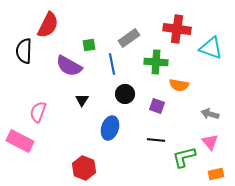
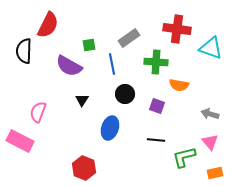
orange rectangle: moved 1 px left, 1 px up
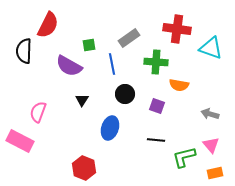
pink triangle: moved 1 px right, 3 px down
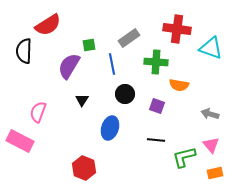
red semicircle: rotated 32 degrees clockwise
purple semicircle: rotated 92 degrees clockwise
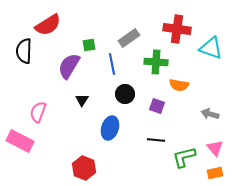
pink triangle: moved 4 px right, 3 px down
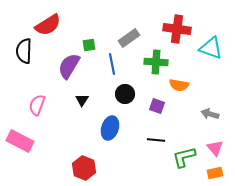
pink semicircle: moved 1 px left, 7 px up
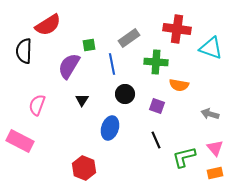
black line: rotated 60 degrees clockwise
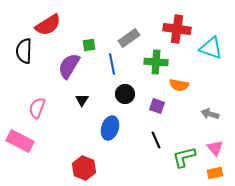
pink semicircle: moved 3 px down
